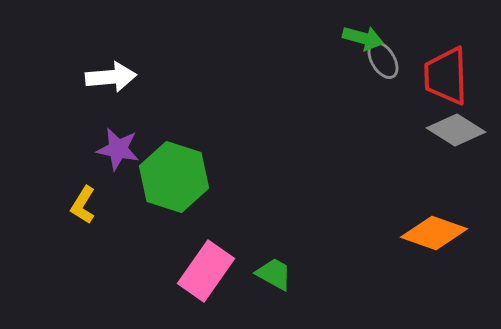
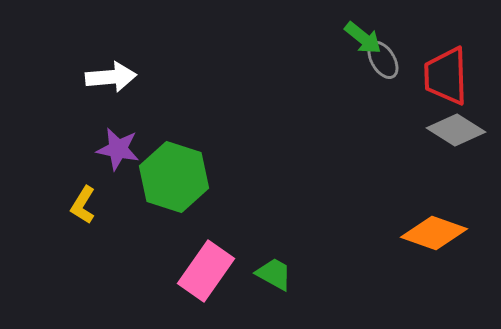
green arrow: rotated 24 degrees clockwise
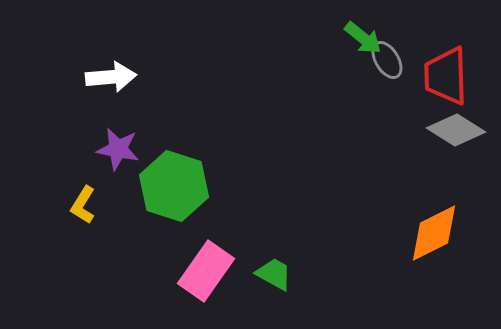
gray ellipse: moved 4 px right
green hexagon: moved 9 px down
orange diamond: rotated 46 degrees counterclockwise
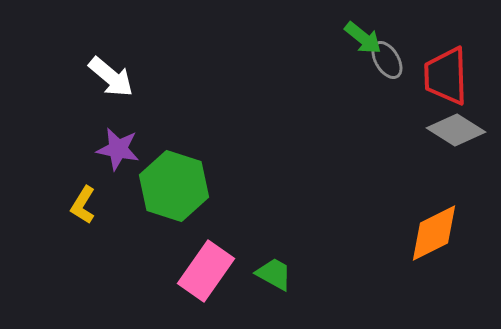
white arrow: rotated 45 degrees clockwise
